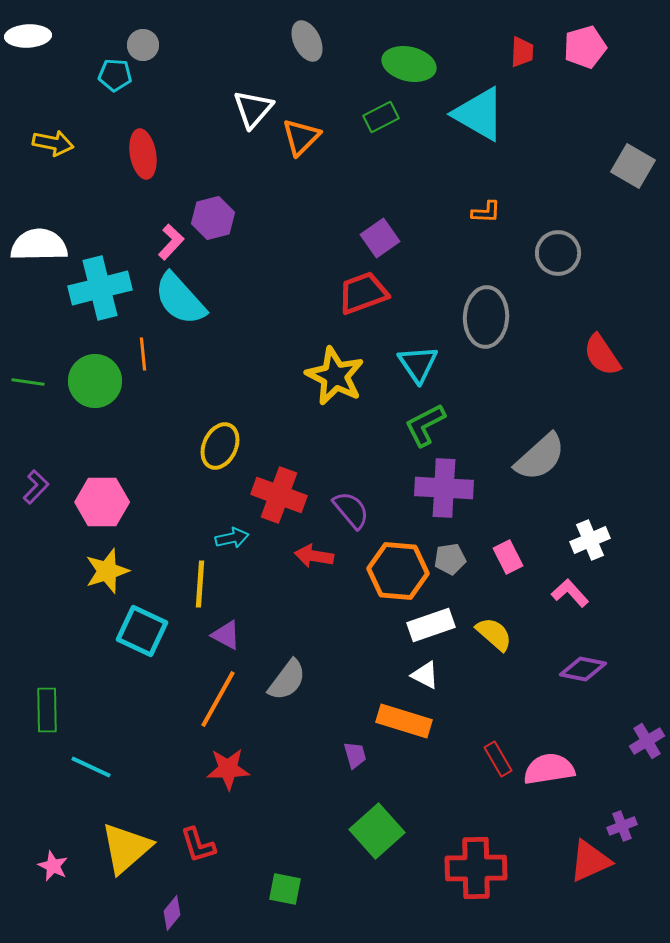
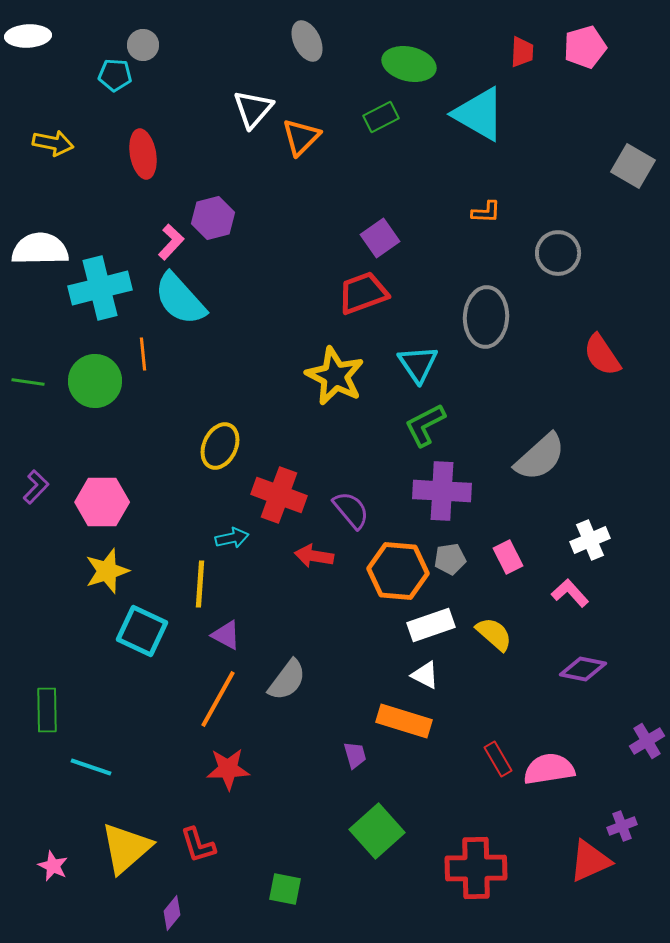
white semicircle at (39, 245): moved 1 px right, 4 px down
purple cross at (444, 488): moved 2 px left, 3 px down
cyan line at (91, 767): rotated 6 degrees counterclockwise
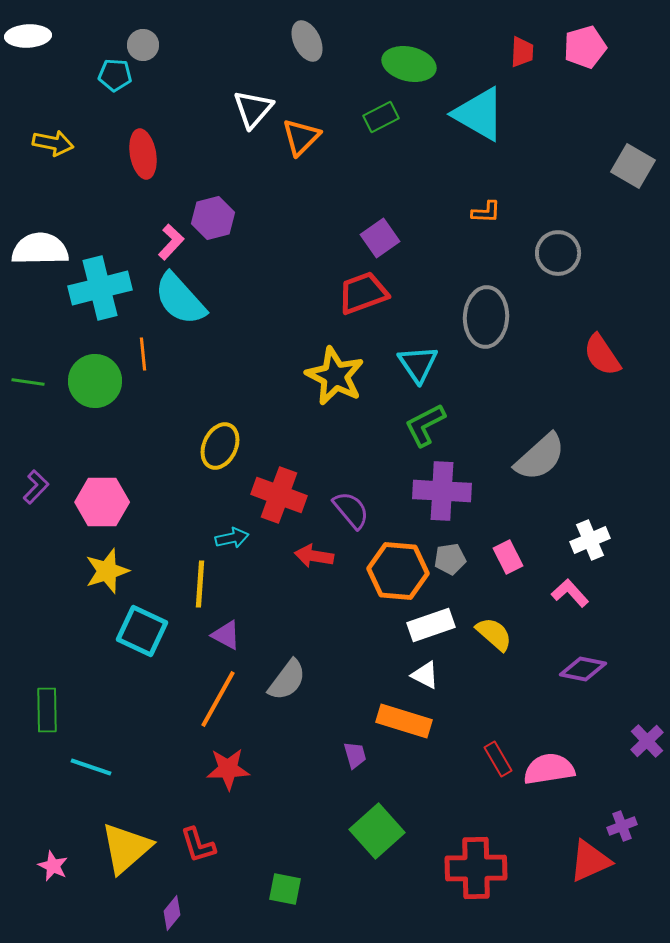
purple cross at (647, 741): rotated 12 degrees counterclockwise
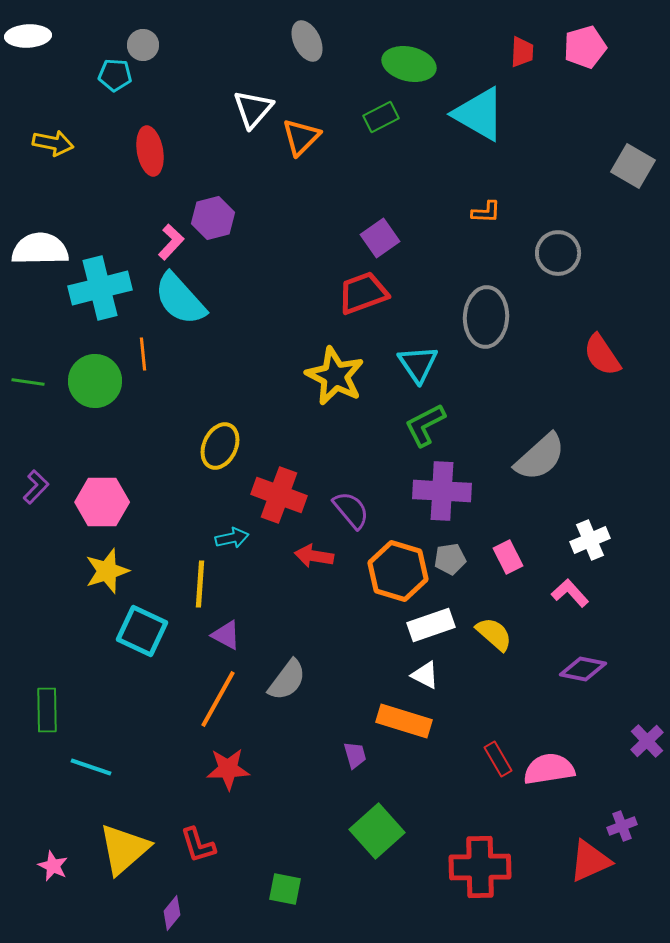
red ellipse at (143, 154): moved 7 px right, 3 px up
orange hexagon at (398, 571): rotated 12 degrees clockwise
yellow triangle at (126, 848): moved 2 px left, 1 px down
red cross at (476, 868): moved 4 px right, 1 px up
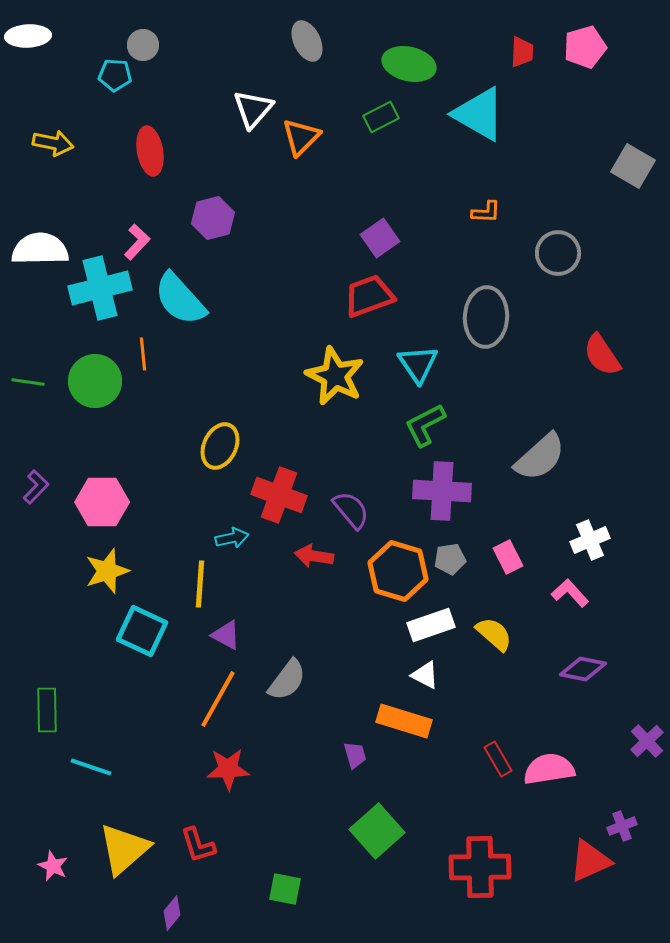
pink L-shape at (171, 242): moved 34 px left
red trapezoid at (363, 293): moved 6 px right, 3 px down
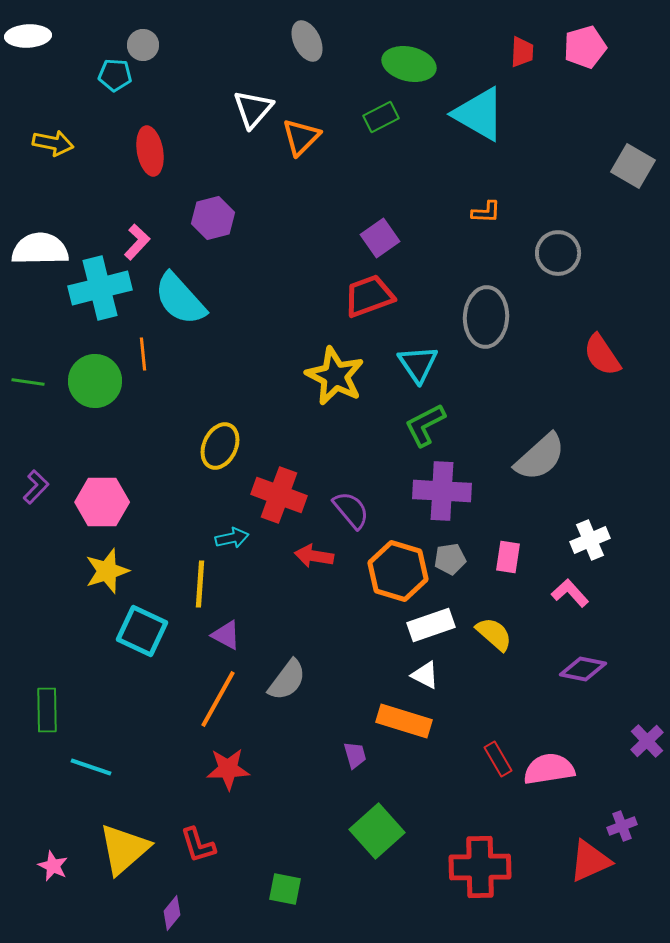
pink rectangle at (508, 557): rotated 36 degrees clockwise
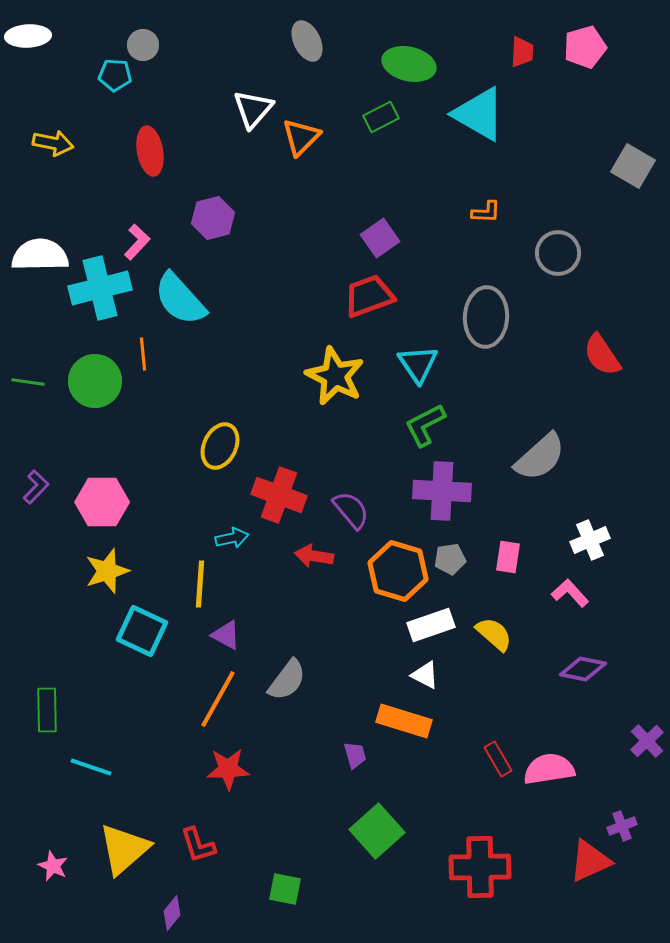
white semicircle at (40, 249): moved 6 px down
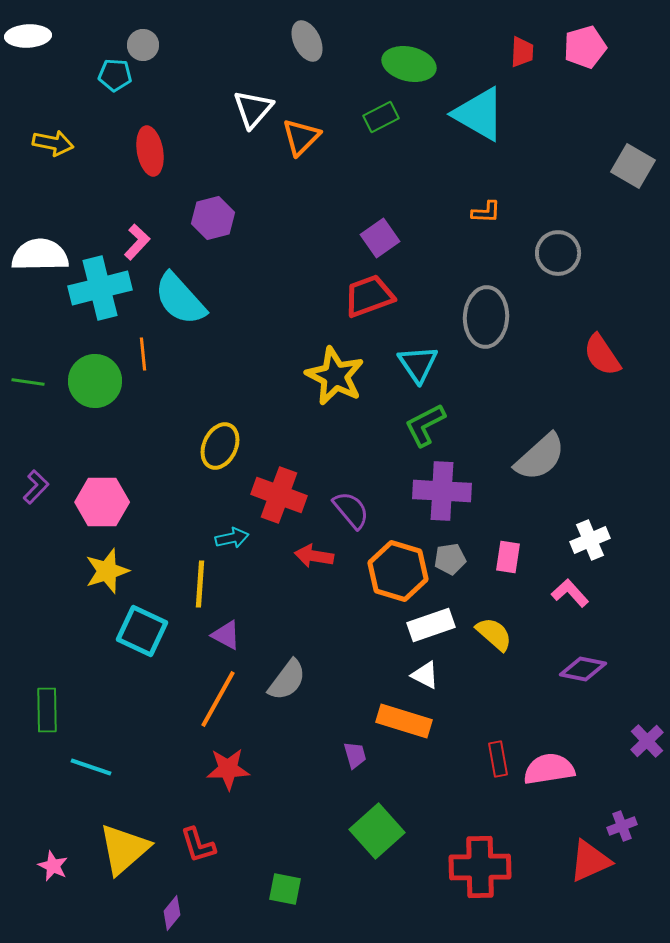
red rectangle at (498, 759): rotated 20 degrees clockwise
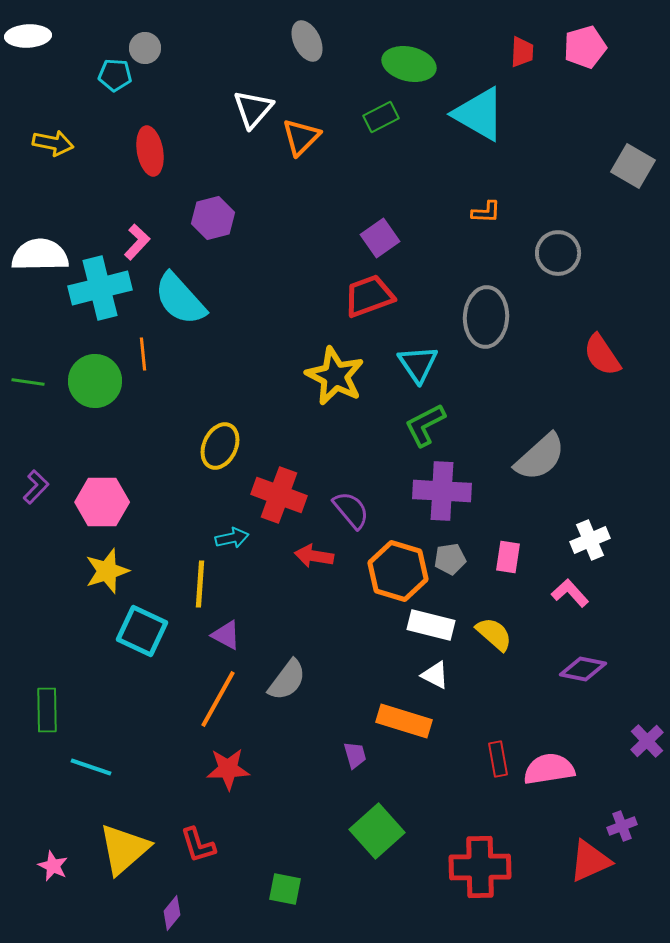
gray circle at (143, 45): moved 2 px right, 3 px down
white rectangle at (431, 625): rotated 33 degrees clockwise
white triangle at (425, 675): moved 10 px right
